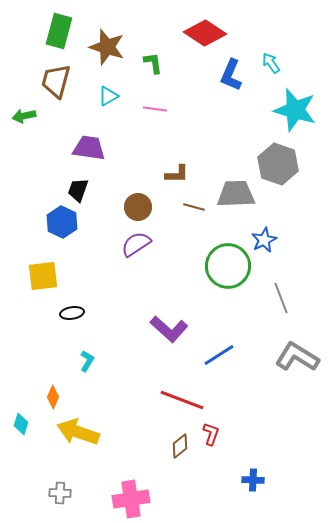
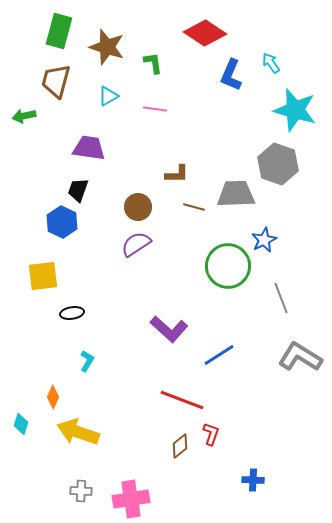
gray L-shape: moved 3 px right
gray cross: moved 21 px right, 2 px up
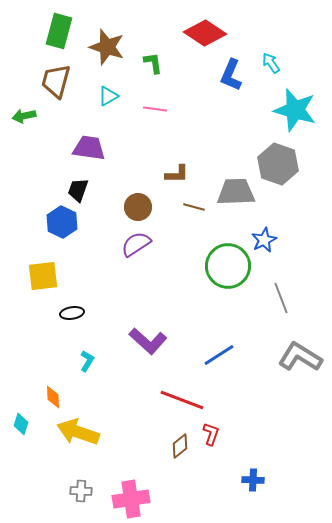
gray trapezoid: moved 2 px up
purple L-shape: moved 21 px left, 12 px down
orange diamond: rotated 25 degrees counterclockwise
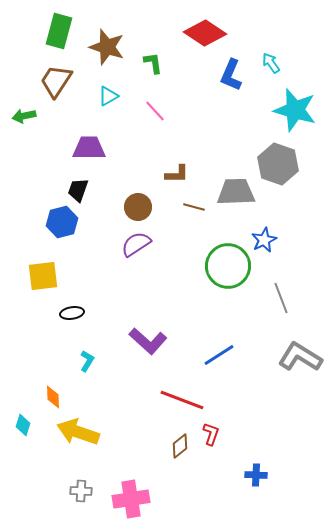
brown trapezoid: rotated 18 degrees clockwise
pink line: moved 2 px down; rotated 40 degrees clockwise
purple trapezoid: rotated 8 degrees counterclockwise
blue hexagon: rotated 20 degrees clockwise
cyan diamond: moved 2 px right, 1 px down
blue cross: moved 3 px right, 5 px up
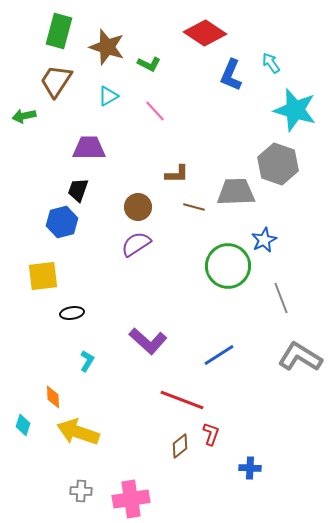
green L-shape: moved 4 px left, 1 px down; rotated 125 degrees clockwise
blue cross: moved 6 px left, 7 px up
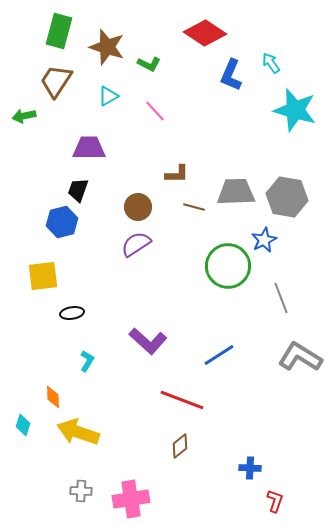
gray hexagon: moved 9 px right, 33 px down; rotated 9 degrees counterclockwise
red L-shape: moved 64 px right, 67 px down
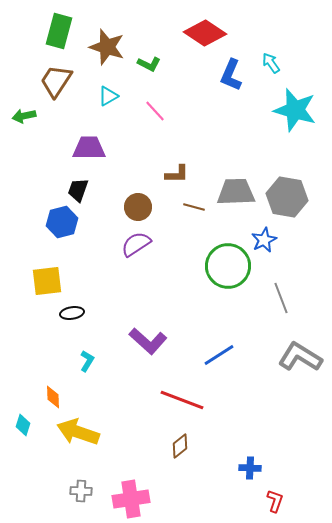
yellow square: moved 4 px right, 5 px down
